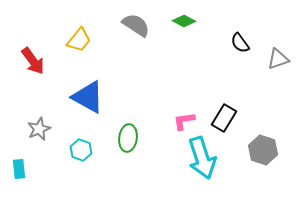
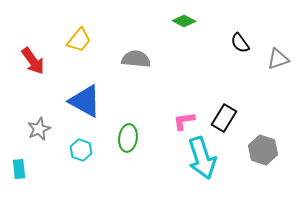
gray semicircle: moved 34 px down; rotated 28 degrees counterclockwise
blue triangle: moved 3 px left, 4 px down
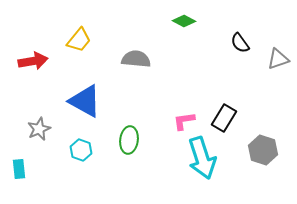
red arrow: rotated 64 degrees counterclockwise
green ellipse: moved 1 px right, 2 px down
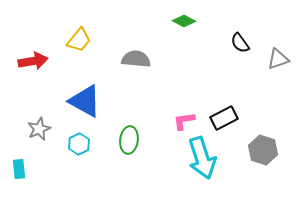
black rectangle: rotated 32 degrees clockwise
cyan hexagon: moved 2 px left, 6 px up; rotated 15 degrees clockwise
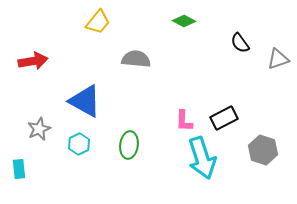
yellow trapezoid: moved 19 px right, 18 px up
pink L-shape: rotated 80 degrees counterclockwise
green ellipse: moved 5 px down
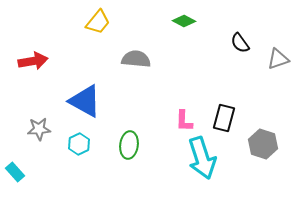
black rectangle: rotated 48 degrees counterclockwise
gray star: rotated 20 degrees clockwise
gray hexagon: moved 6 px up
cyan rectangle: moved 4 px left, 3 px down; rotated 36 degrees counterclockwise
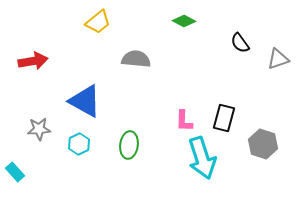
yellow trapezoid: rotated 12 degrees clockwise
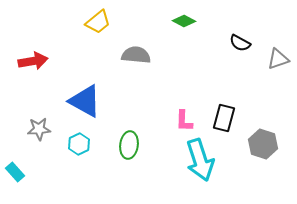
black semicircle: rotated 25 degrees counterclockwise
gray semicircle: moved 4 px up
cyan arrow: moved 2 px left, 2 px down
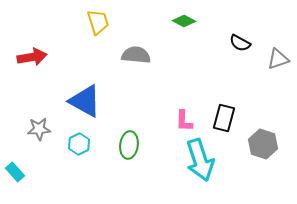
yellow trapezoid: rotated 68 degrees counterclockwise
red arrow: moved 1 px left, 4 px up
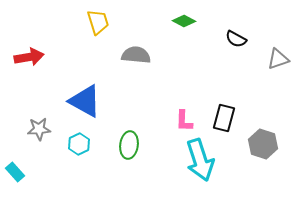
black semicircle: moved 4 px left, 4 px up
red arrow: moved 3 px left
